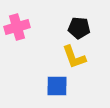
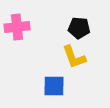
pink cross: rotated 10 degrees clockwise
blue square: moved 3 px left
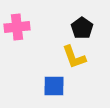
black pentagon: moved 3 px right; rotated 30 degrees clockwise
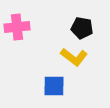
black pentagon: rotated 25 degrees counterclockwise
yellow L-shape: rotated 32 degrees counterclockwise
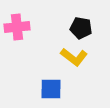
black pentagon: moved 1 px left
blue square: moved 3 px left, 3 px down
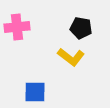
yellow L-shape: moved 3 px left
blue square: moved 16 px left, 3 px down
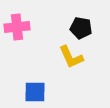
yellow L-shape: rotated 28 degrees clockwise
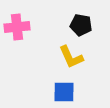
black pentagon: moved 3 px up
blue square: moved 29 px right
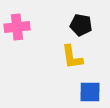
yellow L-shape: moved 1 px right; rotated 16 degrees clockwise
blue square: moved 26 px right
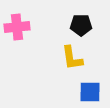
black pentagon: rotated 10 degrees counterclockwise
yellow L-shape: moved 1 px down
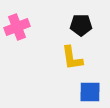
pink cross: rotated 15 degrees counterclockwise
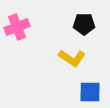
black pentagon: moved 3 px right, 1 px up
yellow L-shape: rotated 48 degrees counterclockwise
